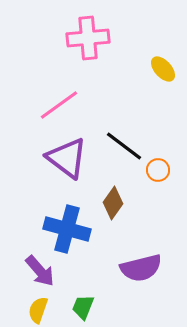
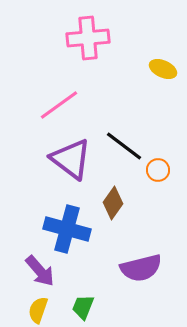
yellow ellipse: rotated 24 degrees counterclockwise
purple triangle: moved 4 px right, 1 px down
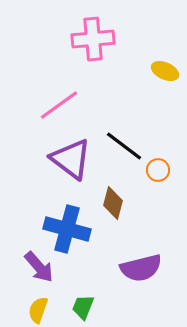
pink cross: moved 5 px right, 1 px down
yellow ellipse: moved 2 px right, 2 px down
brown diamond: rotated 20 degrees counterclockwise
purple arrow: moved 1 px left, 4 px up
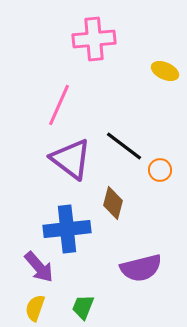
pink cross: moved 1 px right
pink line: rotated 30 degrees counterclockwise
orange circle: moved 2 px right
blue cross: rotated 21 degrees counterclockwise
yellow semicircle: moved 3 px left, 2 px up
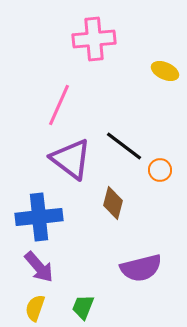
blue cross: moved 28 px left, 12 px up
